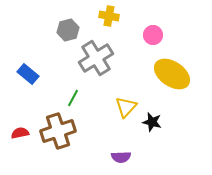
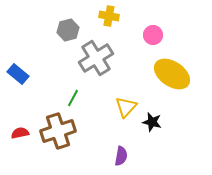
blue rectangle: moved 10 px left
purple semicircle: moved 1 px up; rotated 78 degrees counterclockwise
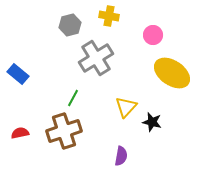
gray hexagon: moved 2 px right, 5 px up
yellow ellipse: moved 1 px up
brown cross: moved 6 px right
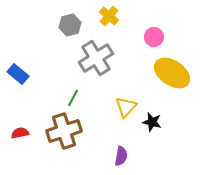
yellow cross: rotated 30 degrees clockwise
pink circle: moved 1 px right, 2 px down
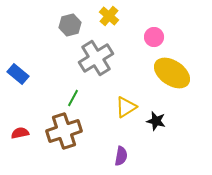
yellow triangle: rotated 15 degrees clockwise
black star: moved 4 px right, 1 px up
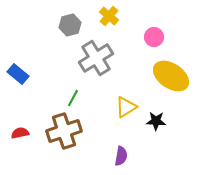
yellow ellipse: moved 1 px left, 3 px down
black star: rotated 12 degrees counterclockwise
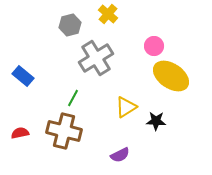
yellow cross: moved 1 px left, 2 px up
pink circle: moved 9 px down
blue rectangle: moved 5 px right, 2 px down
brown cross: rotated 32 degrees clockwise
purple semicircle: moved 1 px left, 1 px up; rotated 54 degrees clockwise
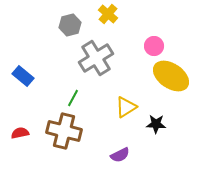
black star: moved 3 px down
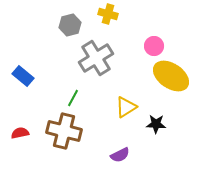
yellow cross: rotated 24 degrees counterclockwise
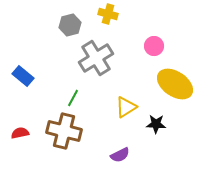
yellow ellipse: moved 4 px right, 8 px down
